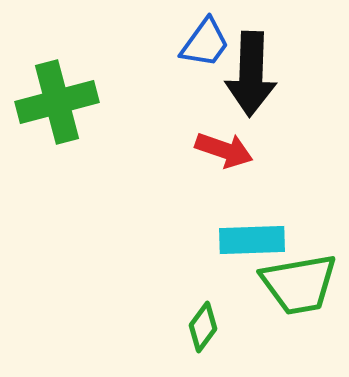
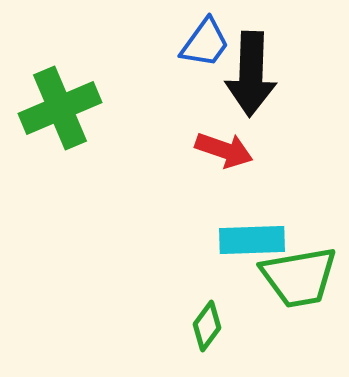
green cross: moved 3 px right, 6 px down; rotated 8 degrees counterclockwise
green trapezoid: moved 7 px up
green diamond: moved 4 px right, 1 px up
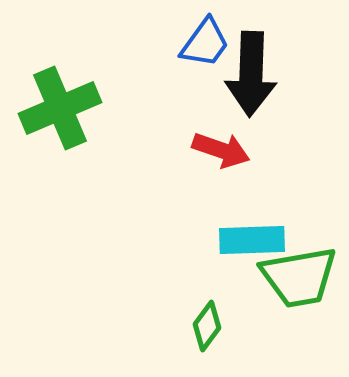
red arrow: moved 3 px left
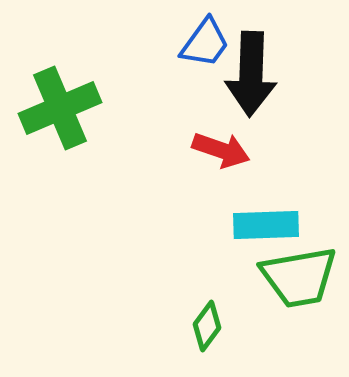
cyan rectangle: moved 14 px right, 15 px up
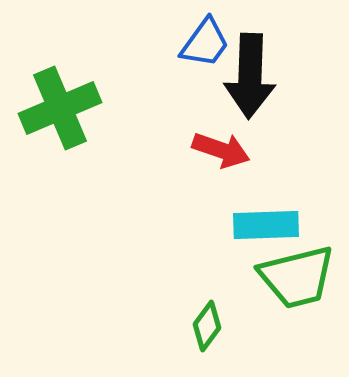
black arrow: moved 1 px left, 2 px down
green trapezoid: moved 2 px left; rotated 4 degrees counterclockwise
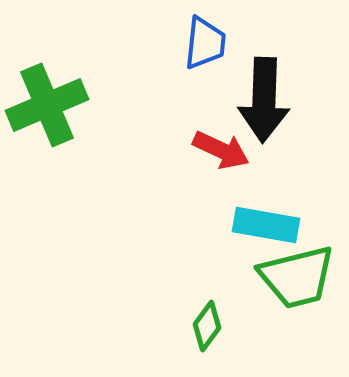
blue trapezoid: rotated 30 degrees counterclockwise
black arrow: moved 14 px right, 24 px down
green cross: moved 13 px left, 3 px up
red arrow: rotated 6 degrees clockwise
cyan rectangle: rotated 12 degrees clockwise
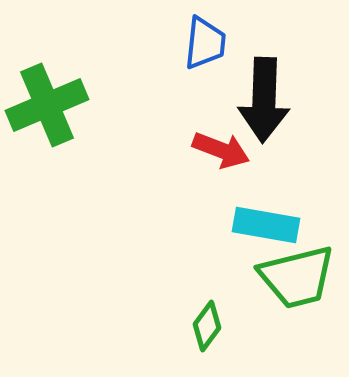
red arrow: rotated 4 degrees counterclockwise
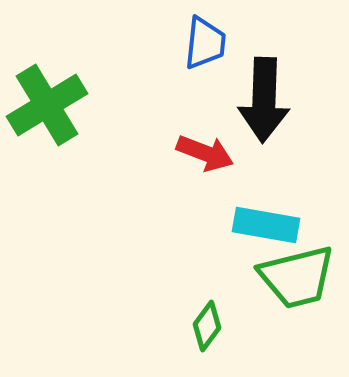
green cross: rotated 8 degrees counterclockwise
red arrow: moved 16 px left, 3 px down
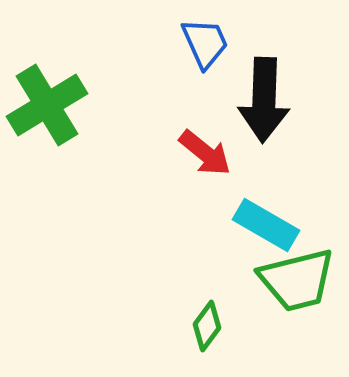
blue trapezoid: rotated 30 degrees counterclockwise
red arrow: rotated 18 degrees clockwise
cyan rectangle: rotated 20 degrees clockwise
green trapezoid: moved 3 px down
